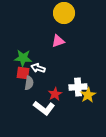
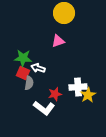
red square: rotated 16 degrees clockwise
red star: rotated 16 degrees clockwise
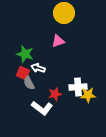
green star: moved 2 px right, 4 px up; rotated 12 degrees clockwise
gray semicircle: rotated 144 degrees clockwise
yellow star: rotated 28 degrees clockwise
white L-shape: moved 2 px left
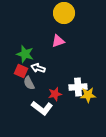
red square: moved 2 px left, 2 px up
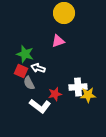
white L-shape: moved 2 px left, 2 px up
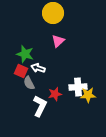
yellow circle: moved 11 px left
pink triangle: rotated 24 degrees counterclockwise
white L-shape: rotated 100 degrees counterclockwise
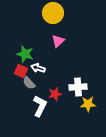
gray semicircle: rotated 16 degrees counterclockwise
yellow star: moved 9 px down
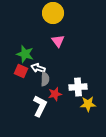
pink triangle: rotated 24 degrees counterclockwise
gray semicircle: moved 16 px right, 4 px up; rotated 136 degrees counterclockwise
